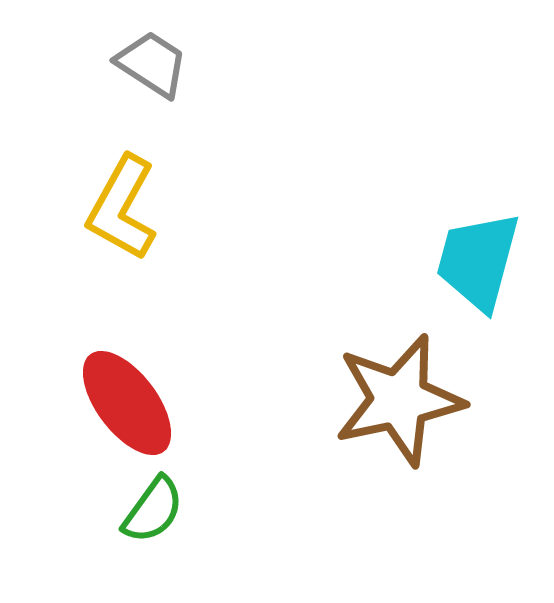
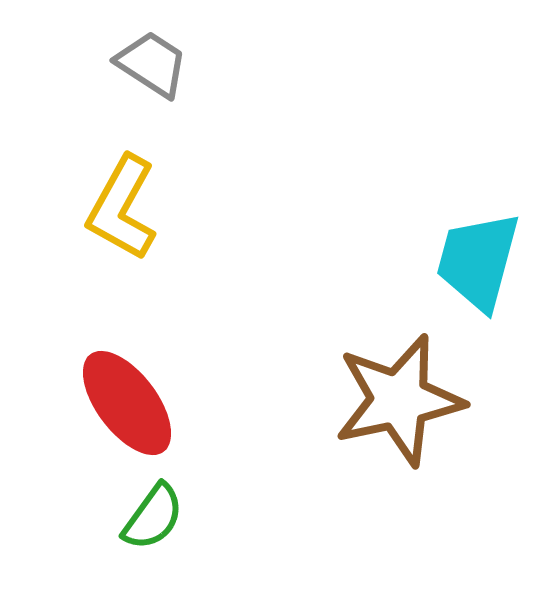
green semicircle: moved 7 px down
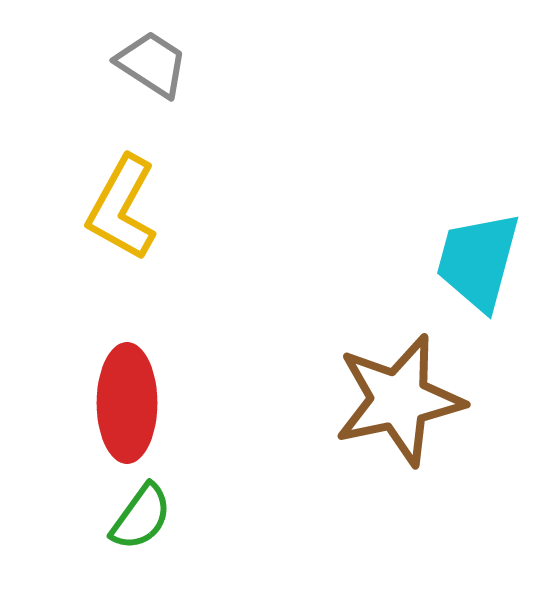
red ellipse: rotated 37 degrees clockwise
green semicircle: moved 12 px left
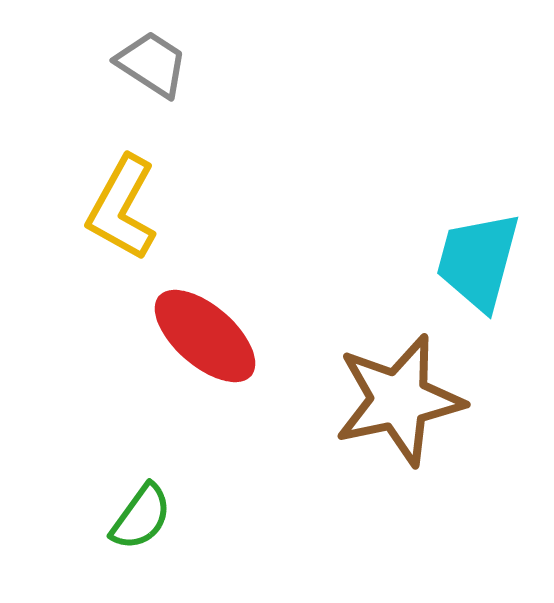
red ellipse: moved 78 px right, 67 px up; rotated 49 degrees counterclockwise
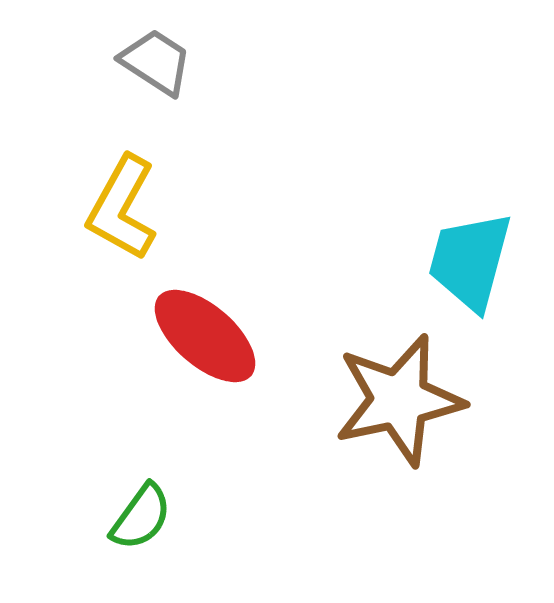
gray trapezoid: moved 4 px right, 2 px up
cyan trapezoid: moved 8 px left
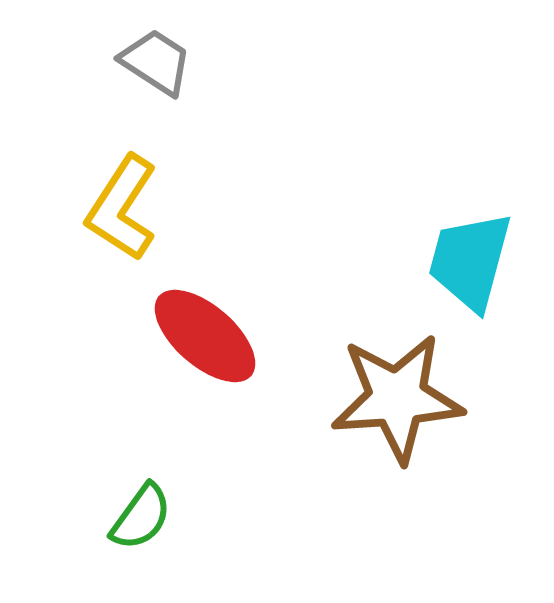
yellow L-shape: rotated 4 degrees clockwise
brown star: moved 2 px left, 2 px up; rotated 8 degrees clockwise
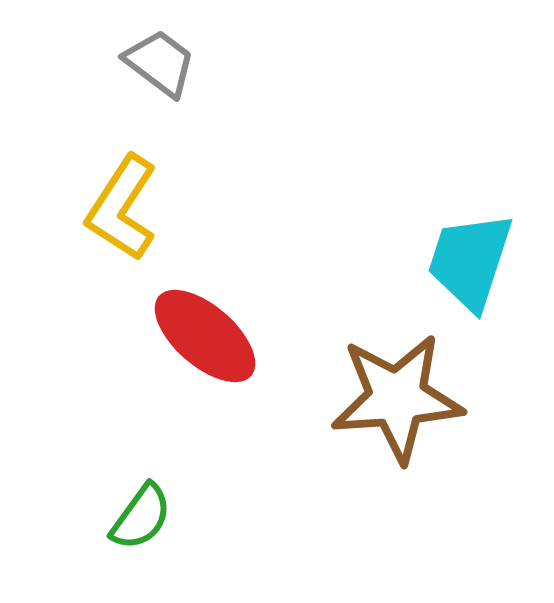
gray trapezoid: moved 4 px right, 1 px down; rotated 4 degrees clockwise
cyan trapezoid: rotated 3 degrees clockwise
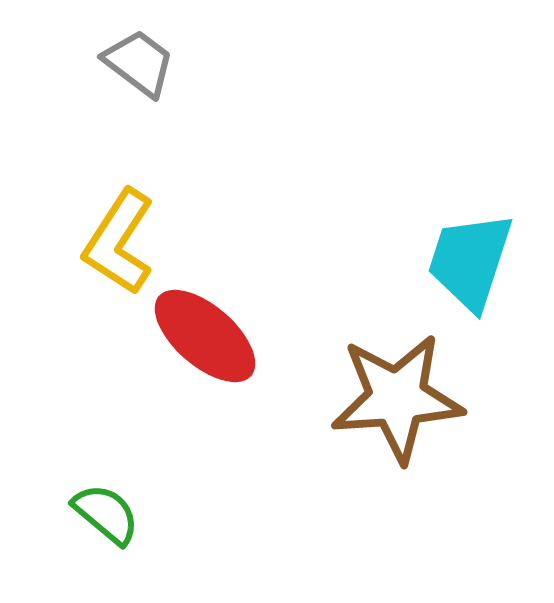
gray trapezoid: moved 21 px left
yellow L-shape: moved 3 px left, 34 px down
green semicircle: moved 35 px left, 3 px up; rotated 86 degrees counterclockwise
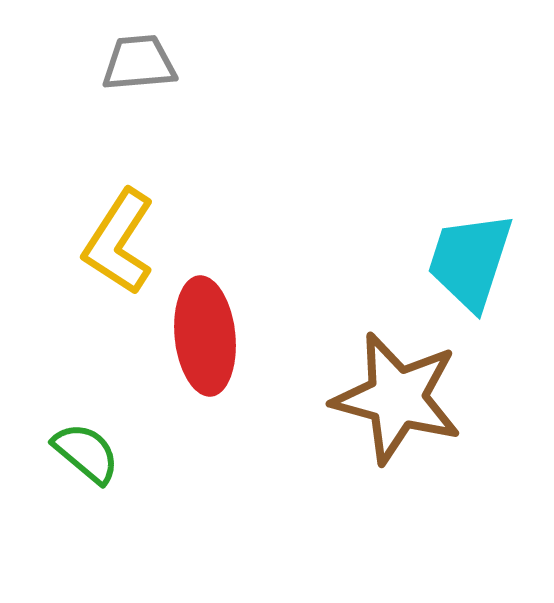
gray trapezoid: rotated 42 degrees counterclockwise
red ellipse: rotated 43 degrees clockwise
brown star: rotated 19 degrees clockwise
green semicircle: moved 20 px left, 61 px up
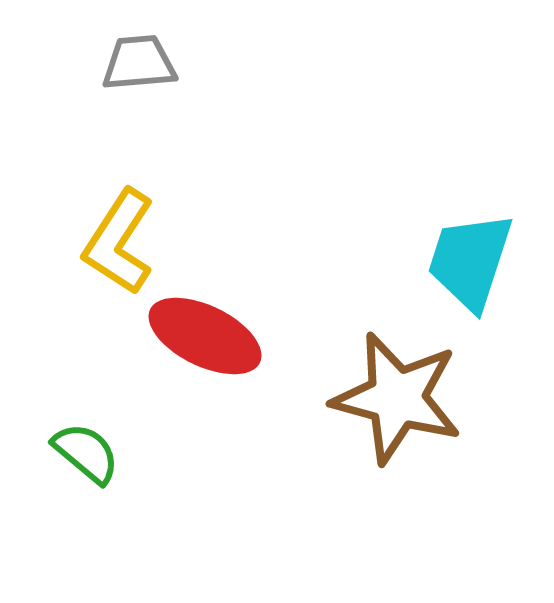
red ellipse: rotated 58 degrees counterclockwise
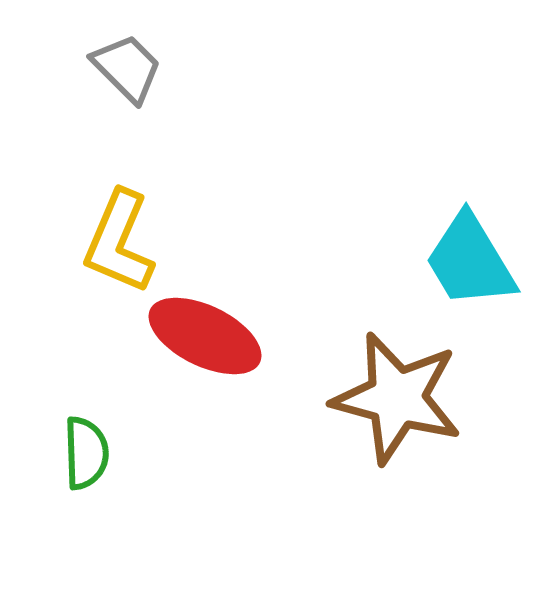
gray trapezoid: moved 12 px left, 5 px down; rotated 50 degrees clockwise
yellow L-shape: rotated 10 degrees counterclockwise
cyan trapezoid: rotated 49 degrees counterclockwise
green semicircle: rotated 48 degrees clockwise
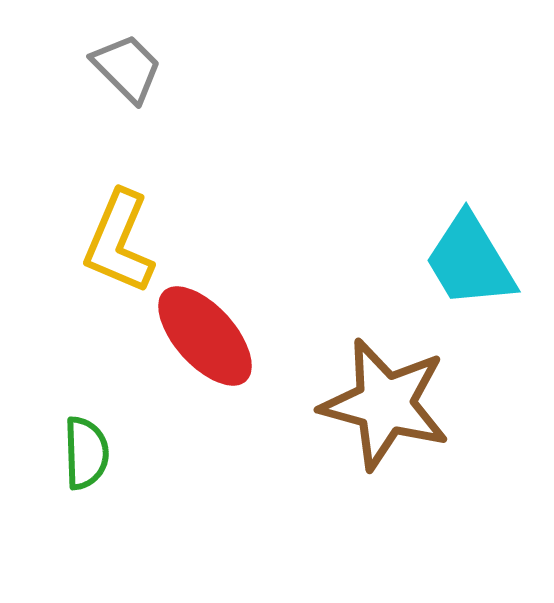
red ellipse: rotated 22 degrees clockwise
brown star: moved 12 px left, 6 px down
